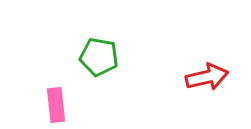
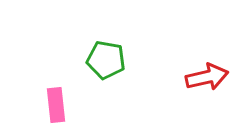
green pentagon: moved 7 px right, 3 px down
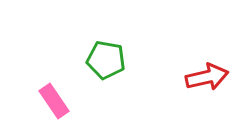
pink rectangle: moved 2 px left, 4 px up; rotated 28 degrees counterclockwise
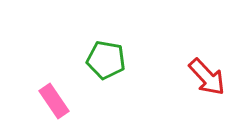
red arrow: rotated 60 degrees clockwise
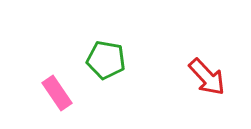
pink rectangle: moved 3 px right, 8 px up
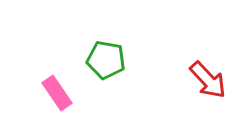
red arrow: moved 1 px right, 3 px down
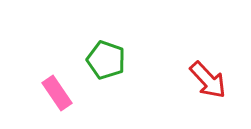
green pentagon: rotated 9 degrees clockwise
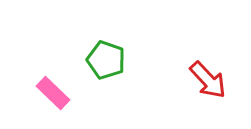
pink rectangle: moved 4 px left; rotated 12 degrees counterclockwise
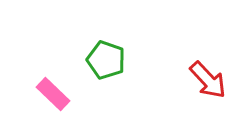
pink rectangle: moved 1 px down
